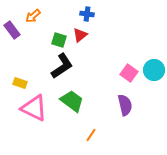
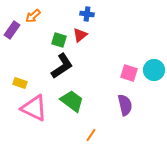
purple rectangle: rotated 72 degrees clockwise
pink square: rotated 18 degrees counterclockwise
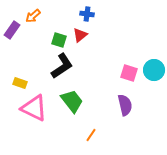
green trapezoid: rotated 15 degrees clockwise
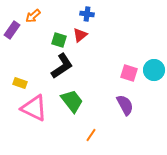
purple semicircle: rotated 15 degrees counterclockwise
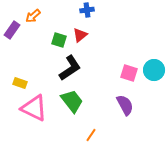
blue cross: moved 4 px up; rotated 16 degrees counterclockwise
black L-shape: moved 8 px right, 2 px down
